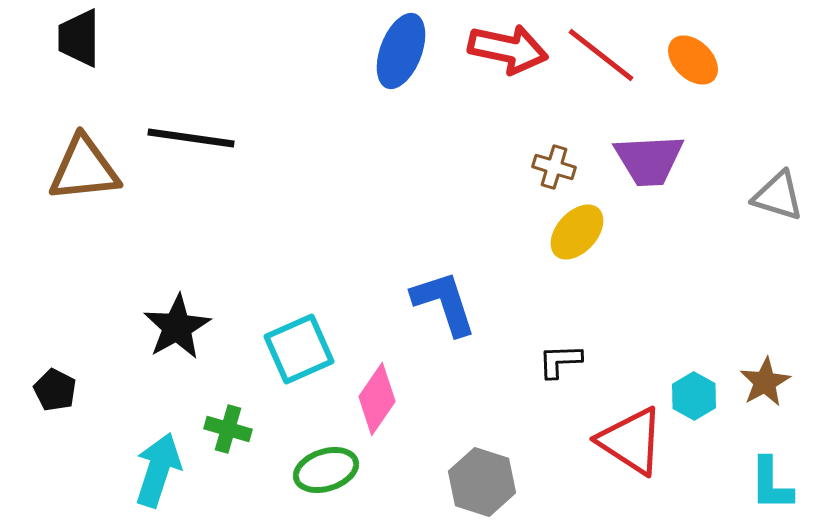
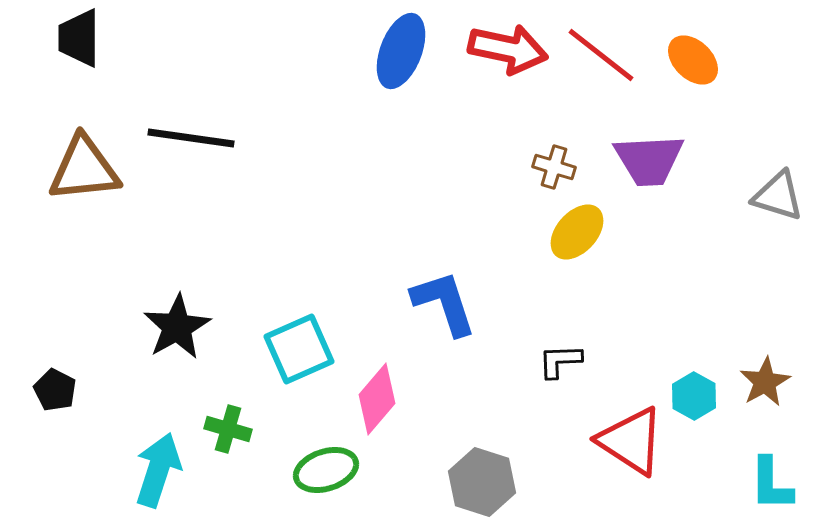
pink diamond: rotated 6 degrees clockwise
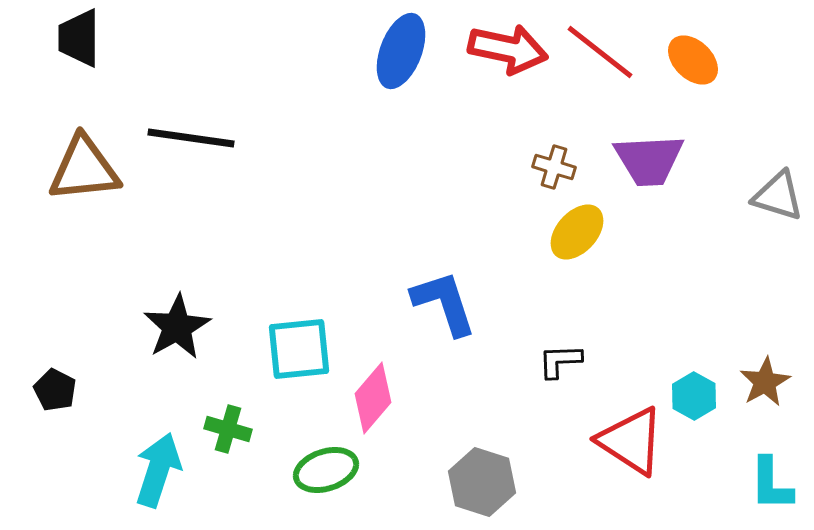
red line: moved 1 px left, 3 px up
cyan square: rotated 18 degrees clockwise
pink diamond: moved 4 px left, 1 px up
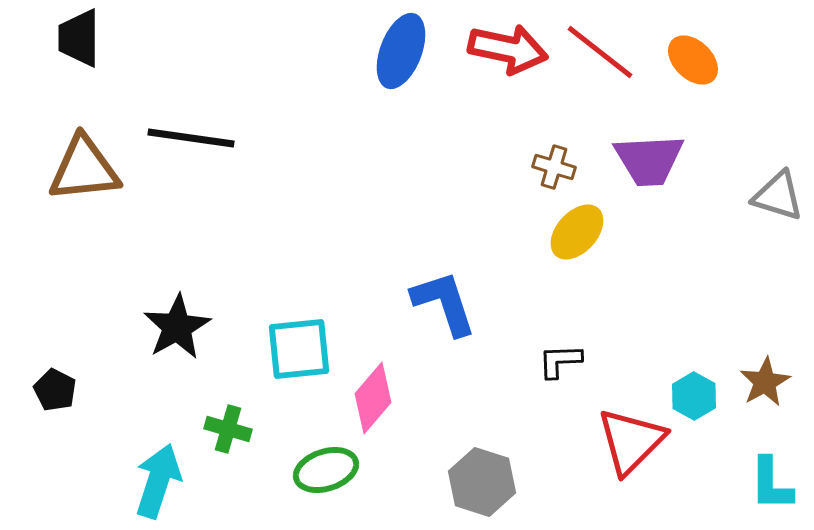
red triangle: rotated 42 degrees clockwise
cyan arrow: moved 11 px down
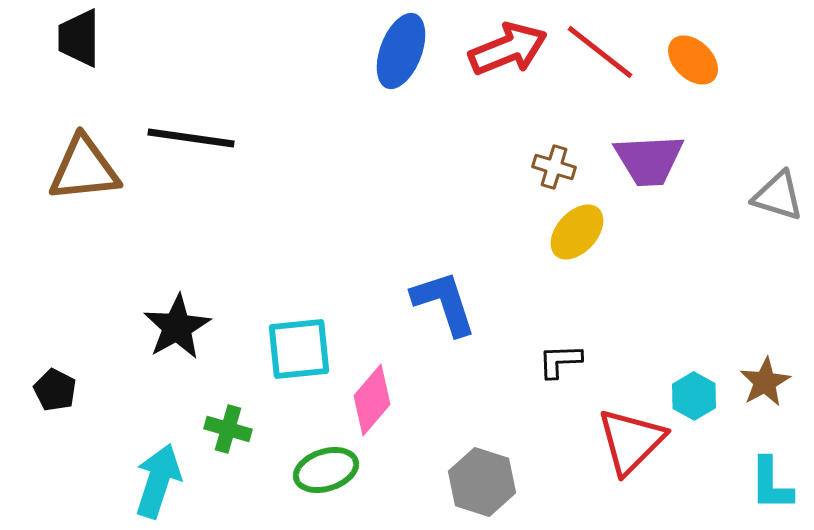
red arrow: rotated 34 degrees counterclockwise
pink diamond: moved 1 px left, 2 px down
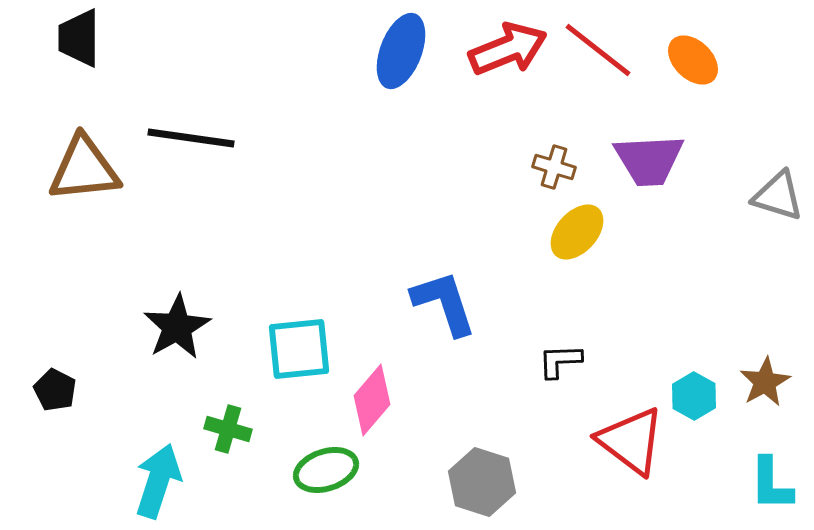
red line: moved 2 px left, 2 px up
red triangle: rotated 38 degrees counterclockwise
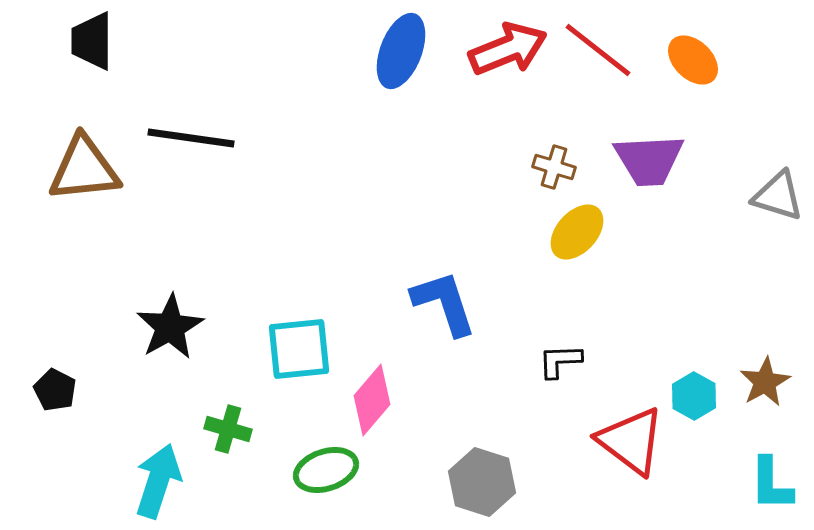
black trapezoid: moved 13 px right, 3 px down
black star: moved 7 px left
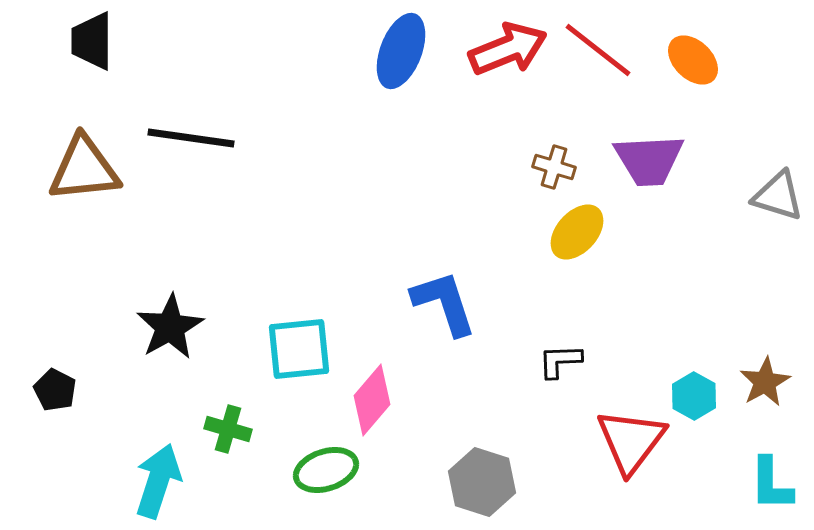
red triangle: rotated 30 degrees clockwise
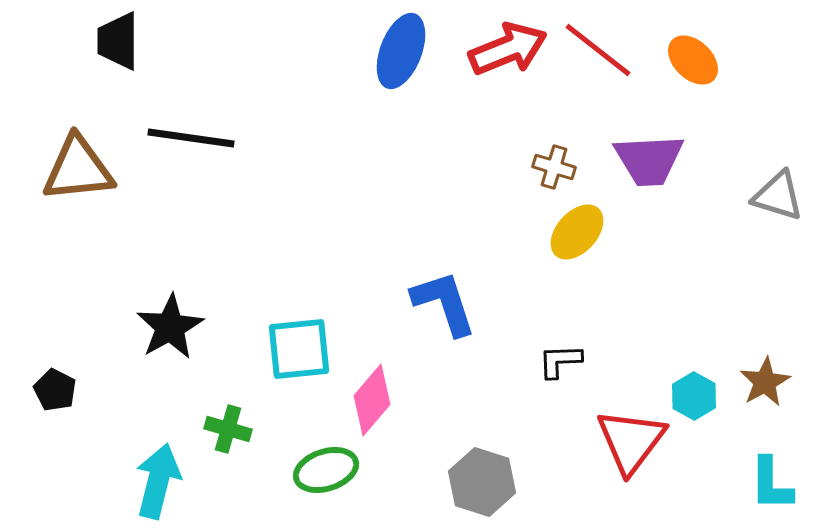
black trapezoid: moved 26 px right
brown triangle: moved 6 px left
cyan arrow: rotated 4 degrees counterclockwise
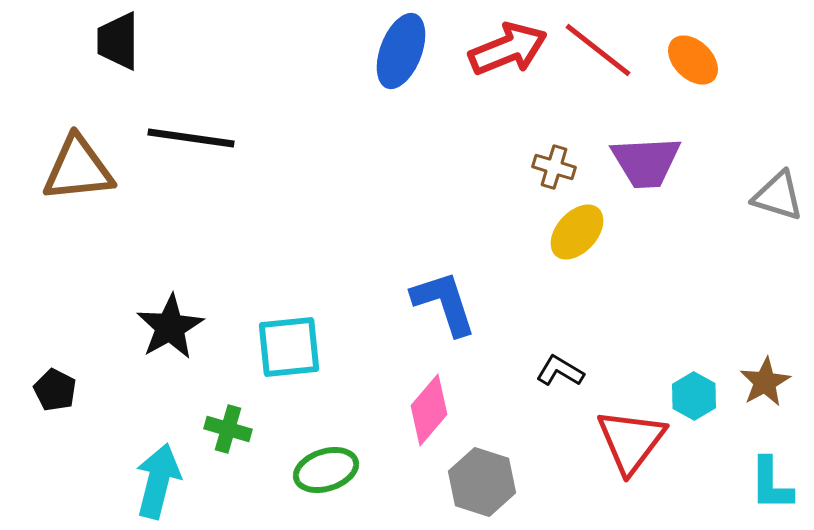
purple trapezoid: moved 3 px left, 2 px down
cyan square: moved 10 px left, 2 px up
black L-shape: moved 10 px down; rotated 33 degrees clockwise
pink diamond: moved 57 px right, 10 px down
